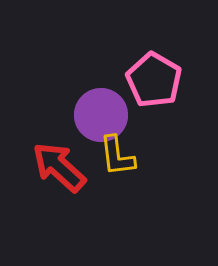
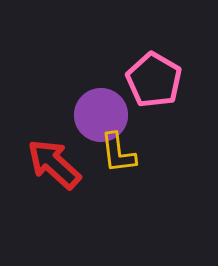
yellow L-shape: moved 1 px right, 3 px up
red arrow: moved 5 px left, 3 px up
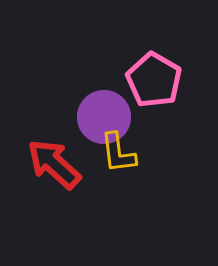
purple circle: moved 3 px right, 2 px down
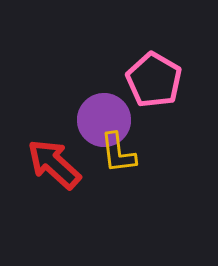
purple circle: moved 3 px down
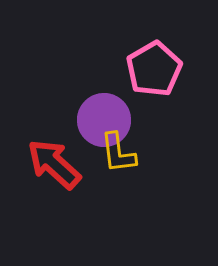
pink pentagon: moved 11 px up; rotated 12 degrees clockwise
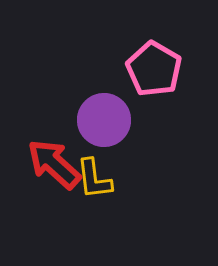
pink pentagon: rotated 12 degrees counterclockwise
yellow L-shape: moved 24 px left, 26 px down
